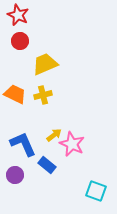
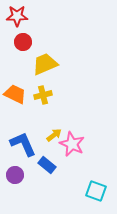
red star: moved 1 px left, 1 px down; rotated 25 degrees counterclockwise
red circle: moved 3 px right, 1 px down
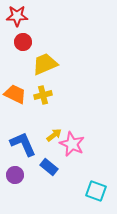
blue rectangle: moved 2 px right, 2 px down
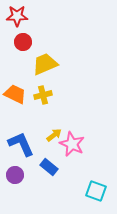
blue L-shape: moved 2 px left
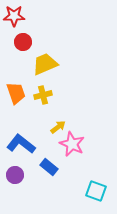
red star: moved 3 px left
orange trapezoid: moved 1 px right, 1 px up; rotated 45 degrees clockwise
yellow arrow: moved 4 px right, 8 px up
blue L-shape: rotated 28 degrees counterclockwise
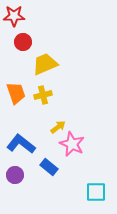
cyan square: moved 1 px down; rotated 20 degrees counterclockwise
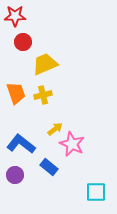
red star: moved 1 px right
yellow arrow: moved 3 px left, 2 px down
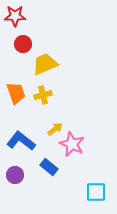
red circle: moved 2 px down
blue L-shape: moved 3 px up
